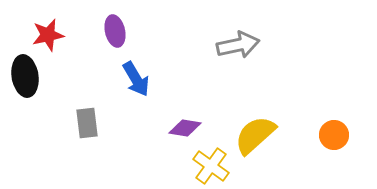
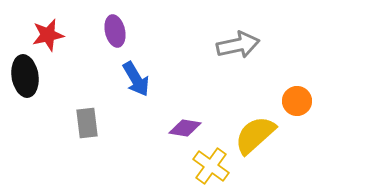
orange circle: moved 37 px left, 34 px up
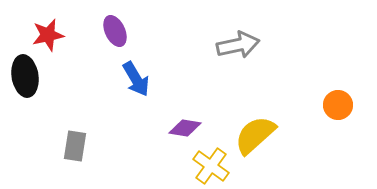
purple ellipse: rotated 12 degrees counterclockwise
orange circle: moved 41 px right, 4 px down
gray rectangle: moved 12 px left, 23 px down; rotated 16 degrees clockwise
